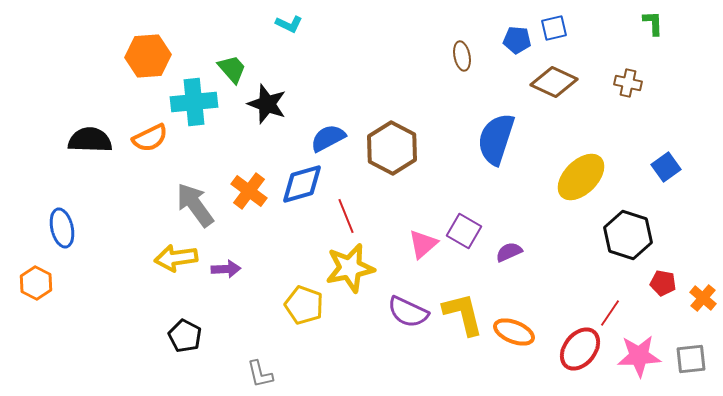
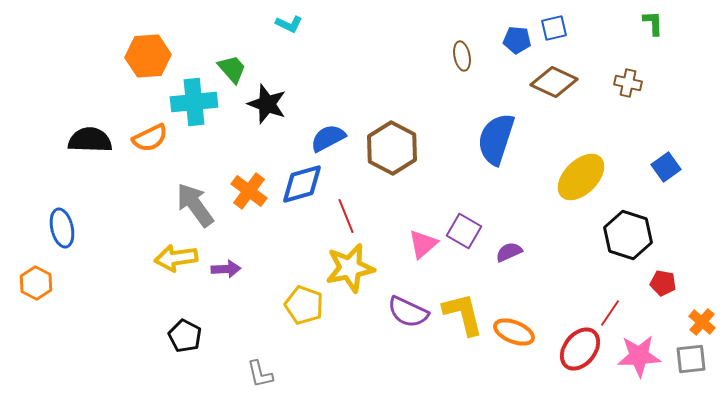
orange cross at (703, 298): moved 1 px left, 24 px down
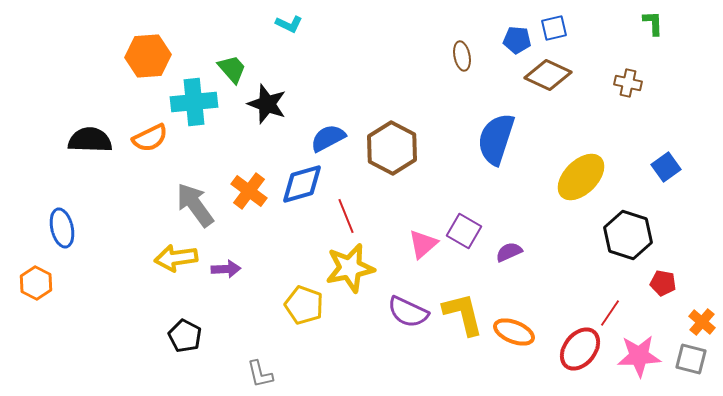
brown diamond at (554, 82): moved 6 px left, 7 px up
gray square at (691, 359): rotated 20 degrees clockwise
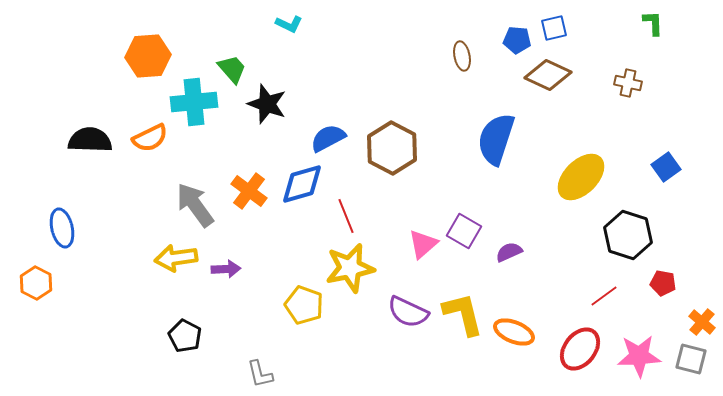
red line at (610, 313): moved 6 px left, 17 px up; rotated 20 degrees clockwise
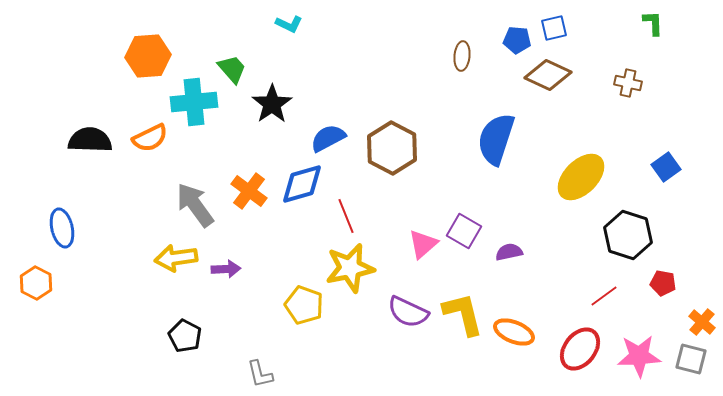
brown ellipse at (462, 56): rotated 16 degrees clockwise
black star at (267, 104): moved 5 px right; rotated 18 degrees clockwise
purple semicircle at (509, 252): rotated 12 degrees clockwise
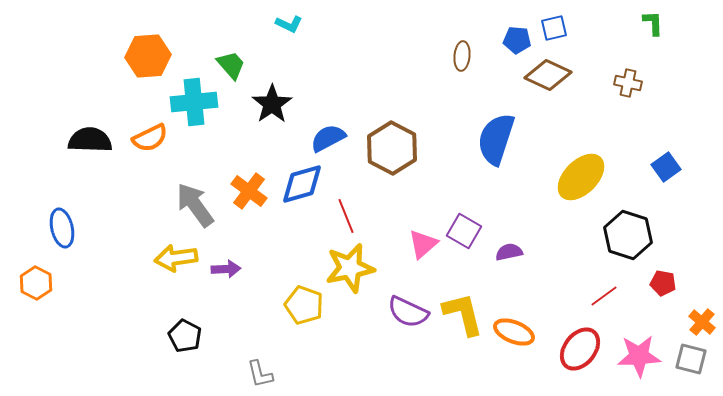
green trapezoid at (232, 69): moved 1 px left, 4 px up
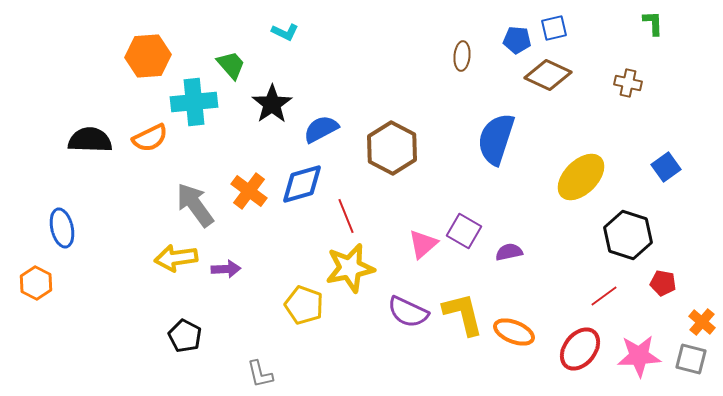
cyan L-shape at (289, 24): moved 4 px left, 8 px down
blue semicircle at (328, 138): moved 7 px left, 9 px up
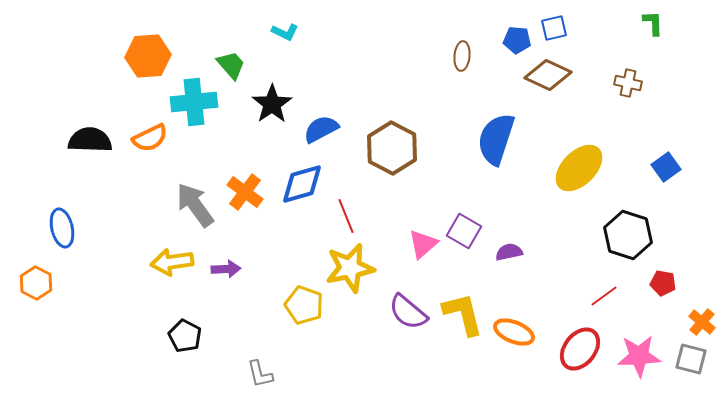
yellow ellipse at (581, 177): moved 2 px left, 9 px up
orange cross at (249, 191): moved 4 px left, 1 px down
yellow arrow at (176, 258): moved 4 px left, 4 px down
purple semicircle at (408, 312): rotated 15 degrees clockwise
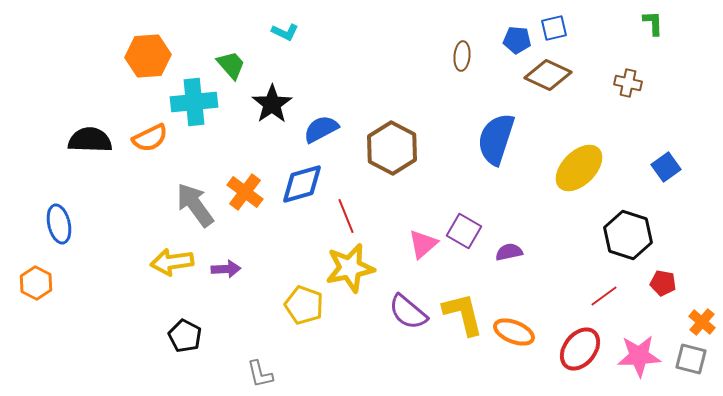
blue ellipse at (62, 228): moved 3 px left, 4 px up
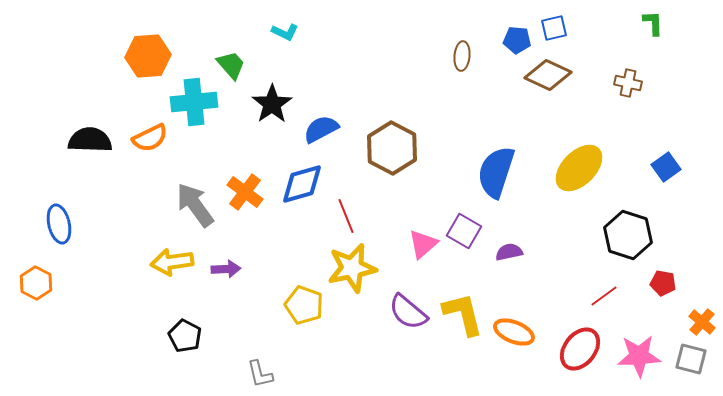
blue semicircle at (496, 139): moved 33 px down
yellow star at (350, 268): moved 2 px right
